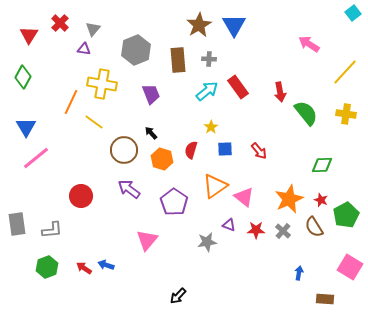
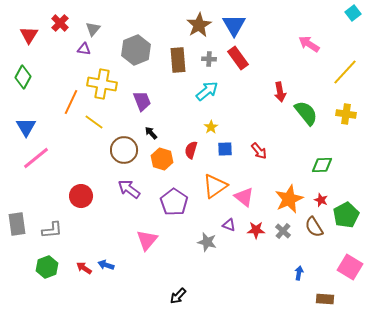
red rectangle at (238, 87): moved 29 px up
purple trapezoid at (151, 94): moved 9 px left, 7 px down
gray star at (207, 242): rotated 24 degrees clockwise
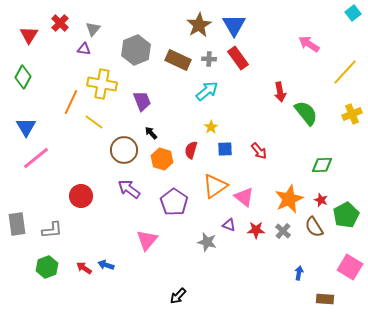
brown rectangle at (178, 60): rotated 60 degrees counterclockwise
yellow cross at (346, 114): moved 6 px right; rotated 30 degrees counterclockwise
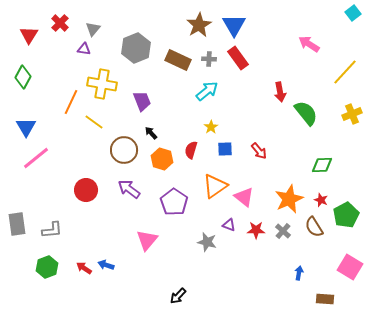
gray hexagon at (136, 50): moved 2 px up
red circle at (81, 196): moved 5 px right, 6 px up
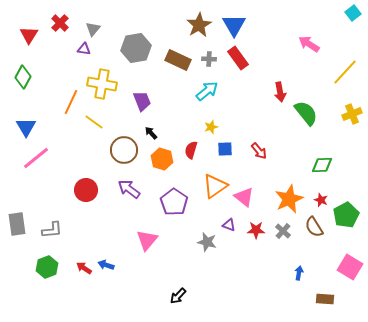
gray hexagon at (136, 48): rotated 12 degrees clockwise
yellow star at (211, 127): rotated 16 degrees clockwise
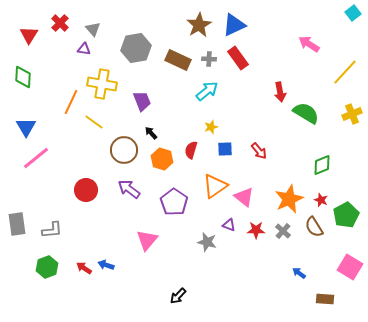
blue triangle at (234, 25): rotated 35 degrees clockwise
gray triangle at (93, 29): rotated 21 degrees counterclockwise
green diamond at (23, 77): rotated 25 degrees counterclockwise
green semicircle at (306, 113): rotated 20 degrees counterclockwise
green diamond at (322, 165): rotated 20 degrees counterclockwise
blue arrow at (299, 273): rotated 64 degrees counterclockwise
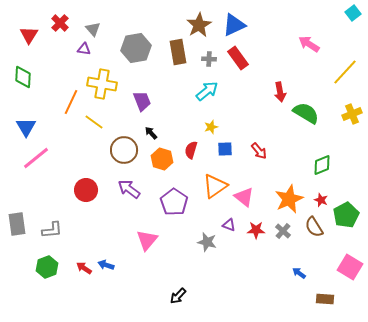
brown rectangle at (178, 60): moved 8 px up; rotated 55 degrees clockwise
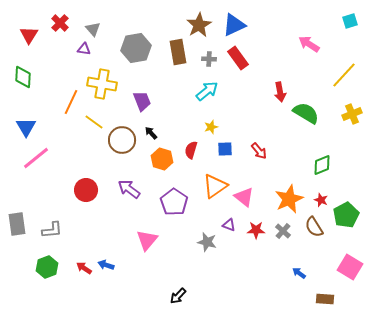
cyan square at (353, 13): moved 3 px left, 8 px down; rotated 21 degrees clockwise
yellow line at (345, 72): moved 1 px left, 3 px down
brown circle at (124, 150): moved 2 px left, 10 px up
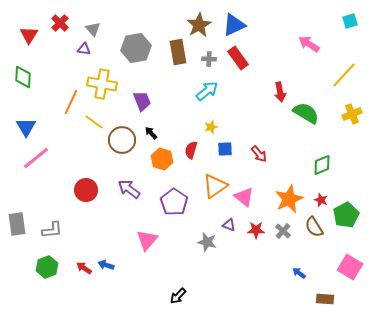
red arrow at (259, 151): moved 3 px down
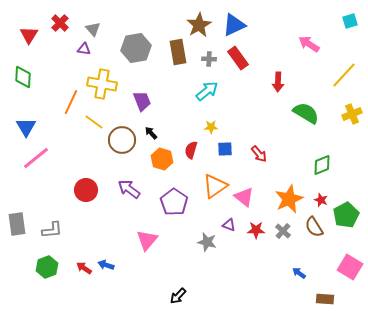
red arrow at (280, 92): moved 2 px left, 10 px up; rotated 12 degrees clockwise
yellow star at (211, 127): rotated 16 degrees clockwise
